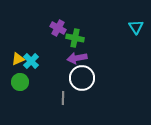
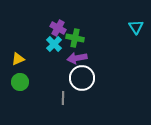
cyan cross: moved 23 px right, 17 px up
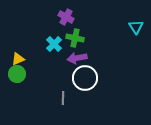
purple cross: moved 8 px right, 11 px up
white circle: moved 3 px right
green circle: moved 3 px left, 8 px up
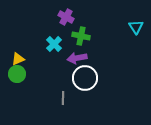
green cross: moved 6 px right, 2 px up
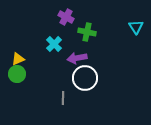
green cross: moved 6 px right, 4 px up
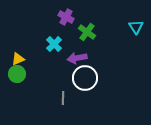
green cross: rotated 24 degrees clockwise
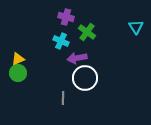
purple cross: rotated 14 degrees counterclockwise
cyan cross: moved 7 px right, 3 px up; rotated 21 degrees counterclockwise
green circle: moved 1 px right, 1 px up
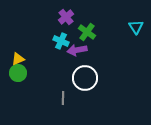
purple cross: rotated 35 degrees clockwise
purple arrow: moved 8 px up
